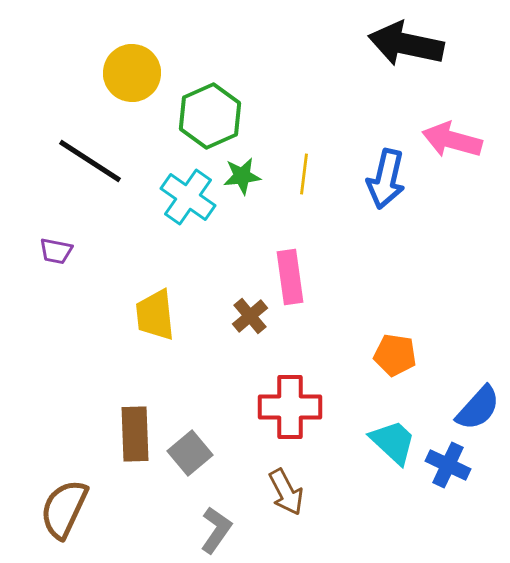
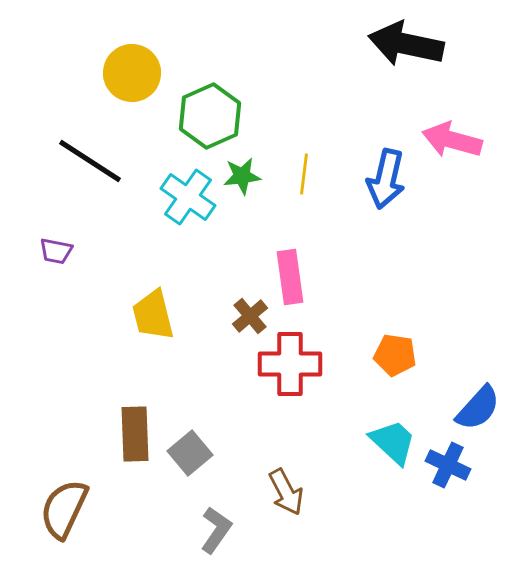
yellow trapezoid: moved 2 px left; rotated 8 degrees counterclockwise
red cross: moved 43 px up
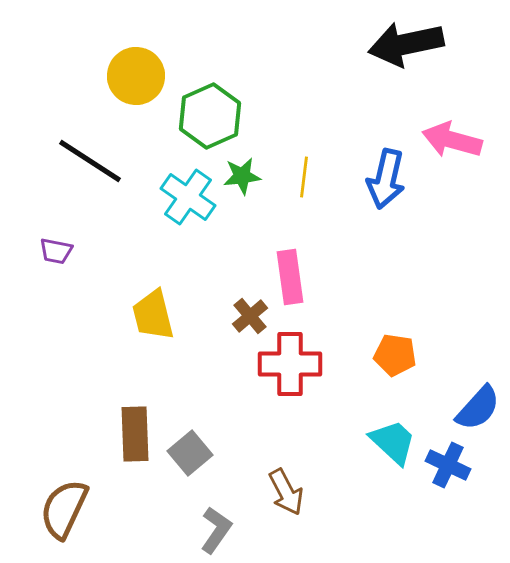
black arrow: rotated 24 degrees counterclockwise
yellow circle: moved 4 px right, 3 px down
yellow line: moved 3 px down
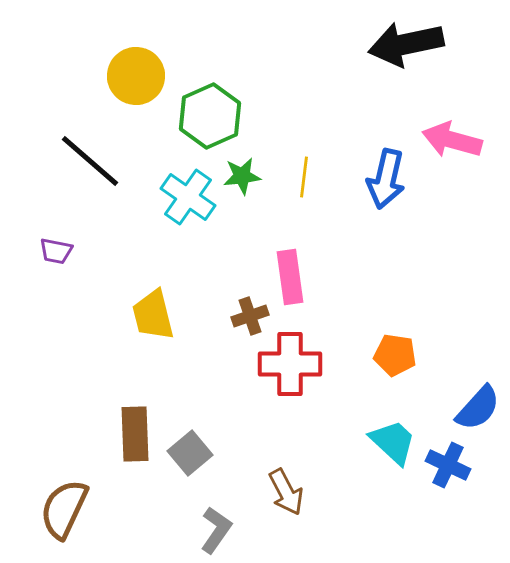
black line: rotated 8 degrees clockwise
brown cross: rotated 21 degrees clockwise
